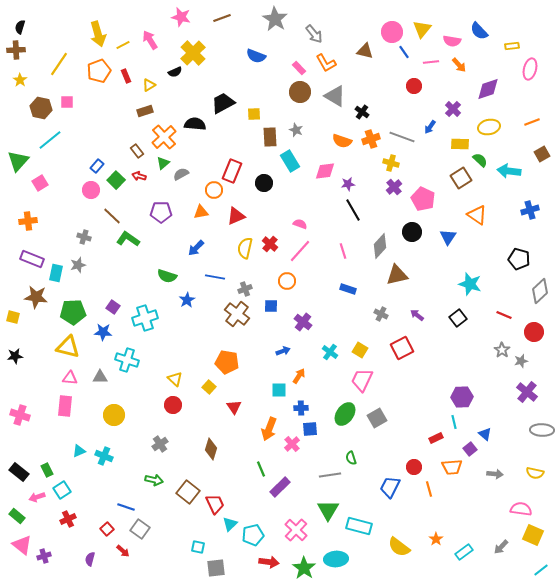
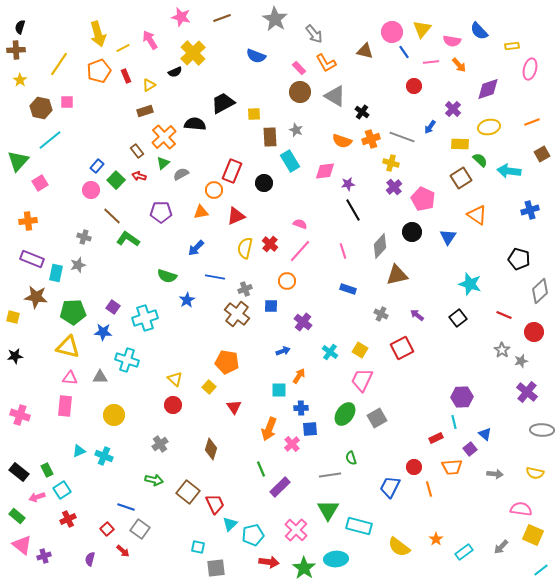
yellow line at (123, 45): moved 3 px down
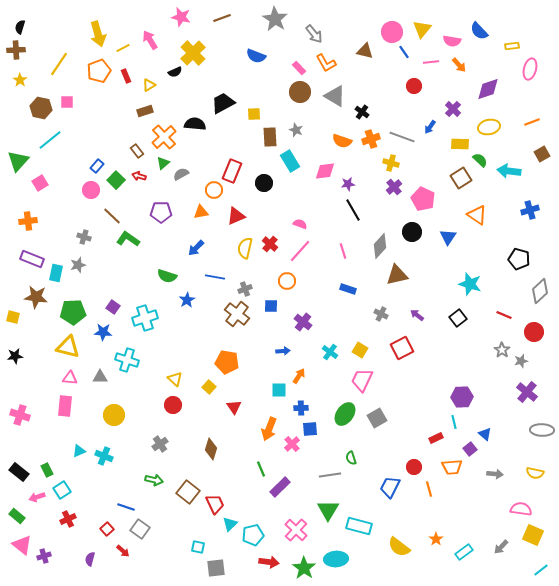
blue arrow at (283, 351): rotated 16 degrees clockwise
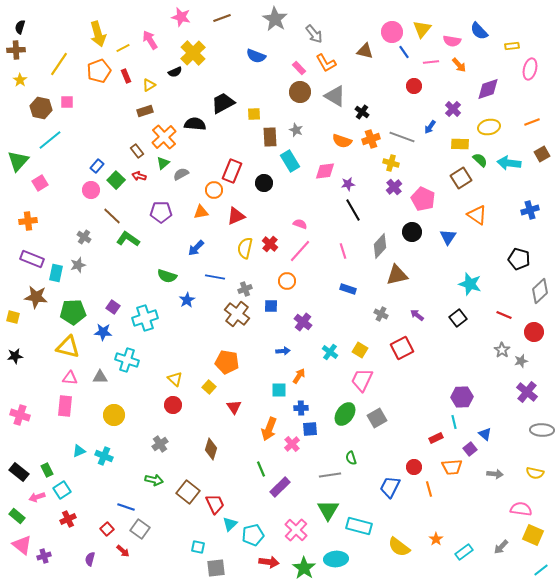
cyan arrow at (509, 171): moved 8 px up
gray cross at (84, 237): rotated 16 degrees clockwise
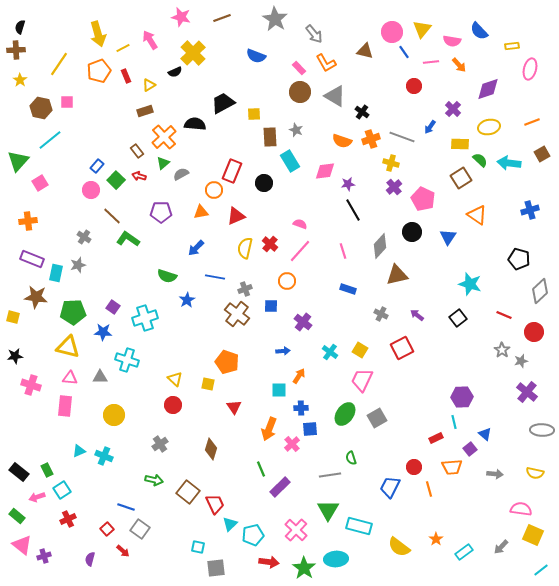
orange pentagon at (227, 362): rotated 10 degrees clockwise
yellow square at (209, 387): moved 1 px left, 3 px up; rotated 32 degrees counterclockwise
pink cross at (20, 415): moved 11 px right, 30 px up
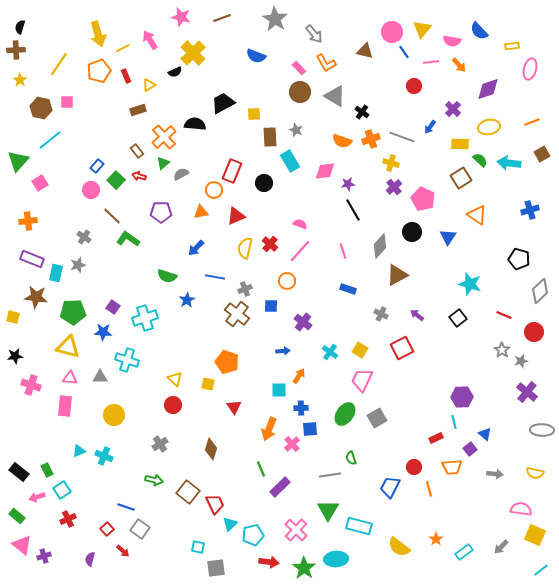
brown rectangle at (145, 111): moved 7 px left, 1 px up
brown triangle at (397, 275): rotated 15 degrees counterclockwise
yellow square at (533, 535): moved 2 px right
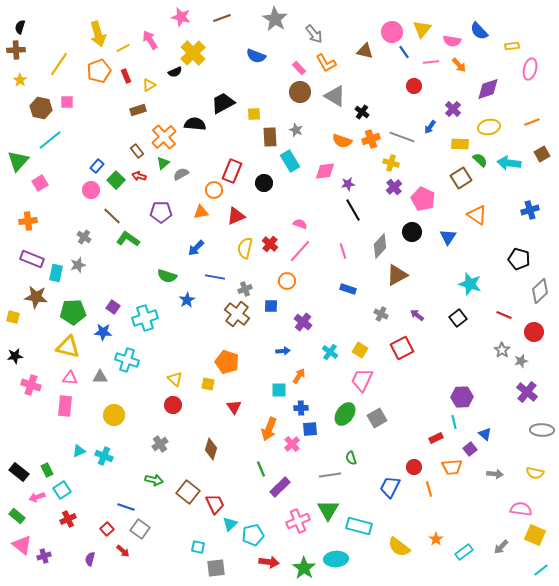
pink cross at (296, 530): moved 2 px right, 9 px up; rotated 25 degrees clockwise
